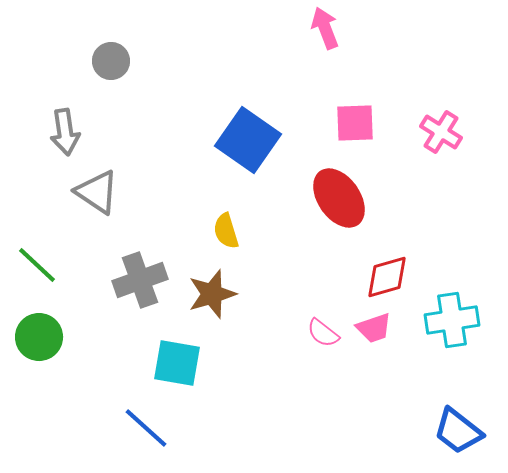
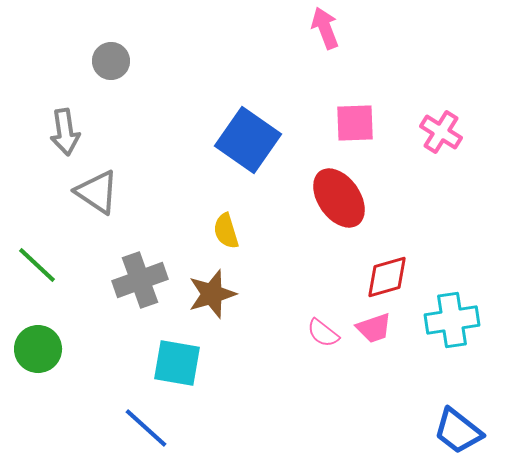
green circle: moved 1 px left, 12 px down
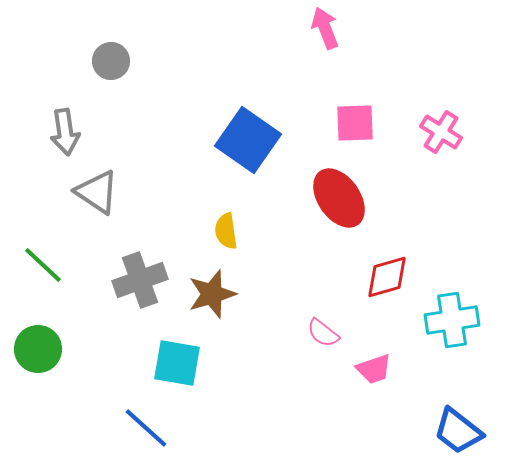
yellow semicircle: rotated 9 degrees clockwise
green line: moved 6 px right
pink trapezoid: moved 41 px down
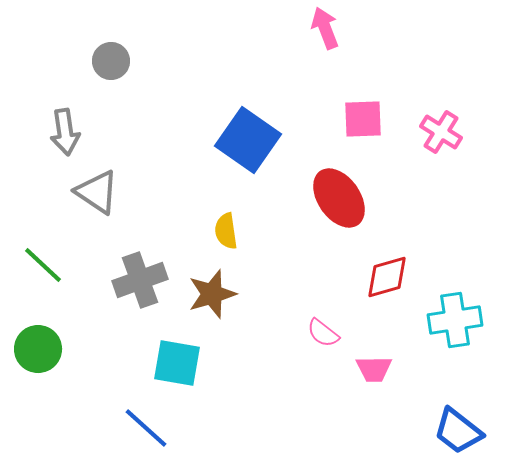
pink square: moved 8 px right, 4 px up
cyan cross: moved 3 px right
pink trapezoid: rotated 18 degrees clockwise
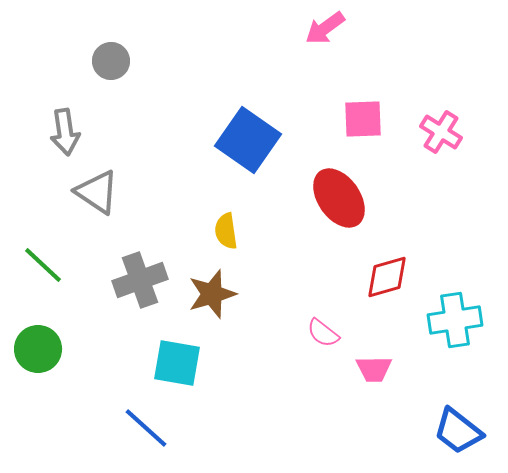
pink arrow: rotated 105 degrees counterclockwise
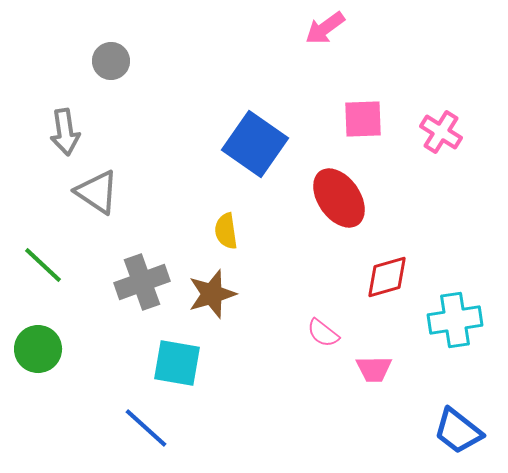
blue square: moved 7 px right, 4 px down
gray cross: moved 2 px right, 2 px down
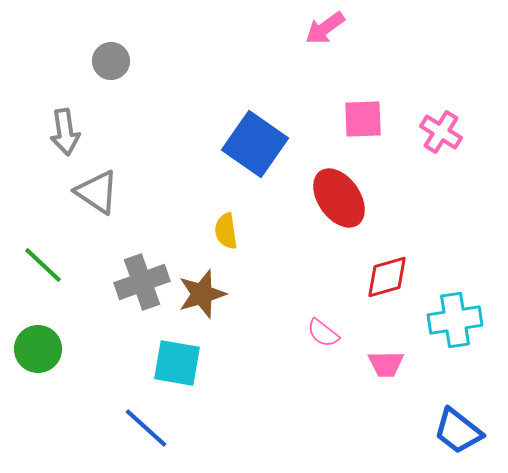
brown star: moved 10 px left
pink trapezoid: moved 12 px right, 5 px up
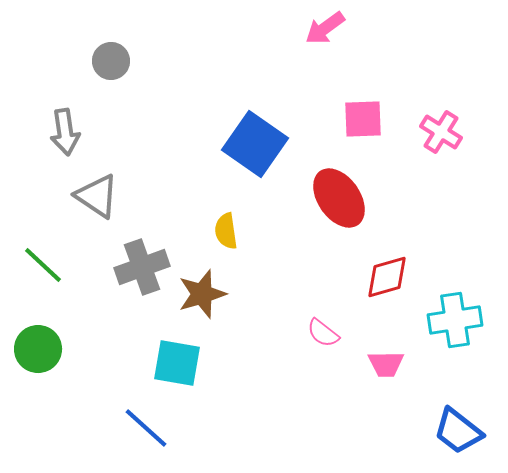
gray triangle: moved 4 px down
gray cross: moved 15 px up
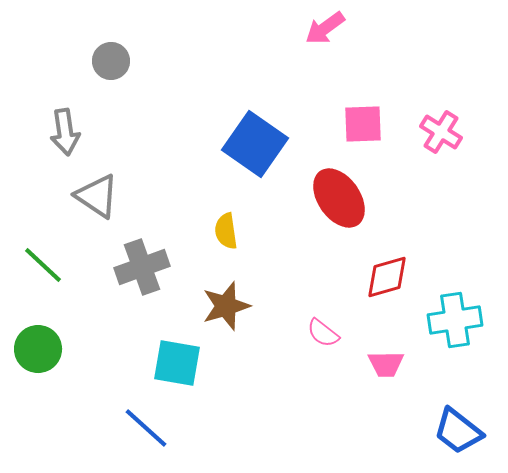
pink square: moved 5 px down
brown star: moved 24 px right, 12 px down
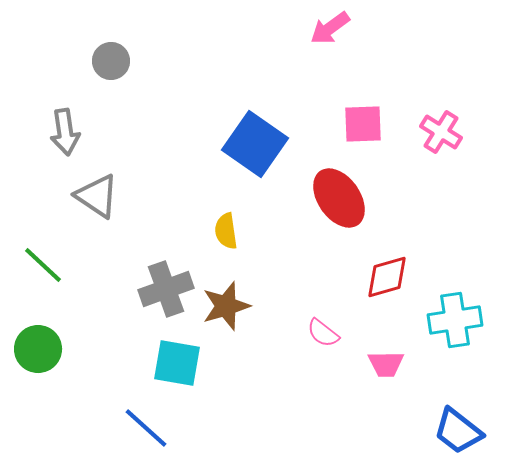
pink arrow: moved 5 px right
gray cross: moved 24 px right, 22 px down
